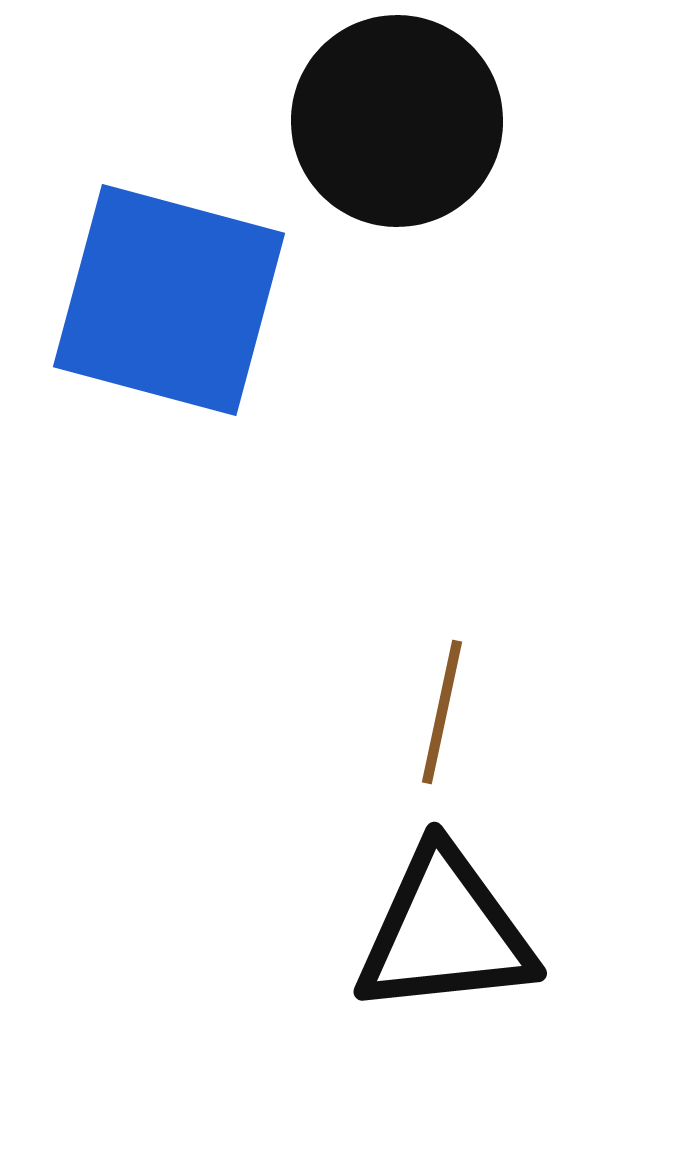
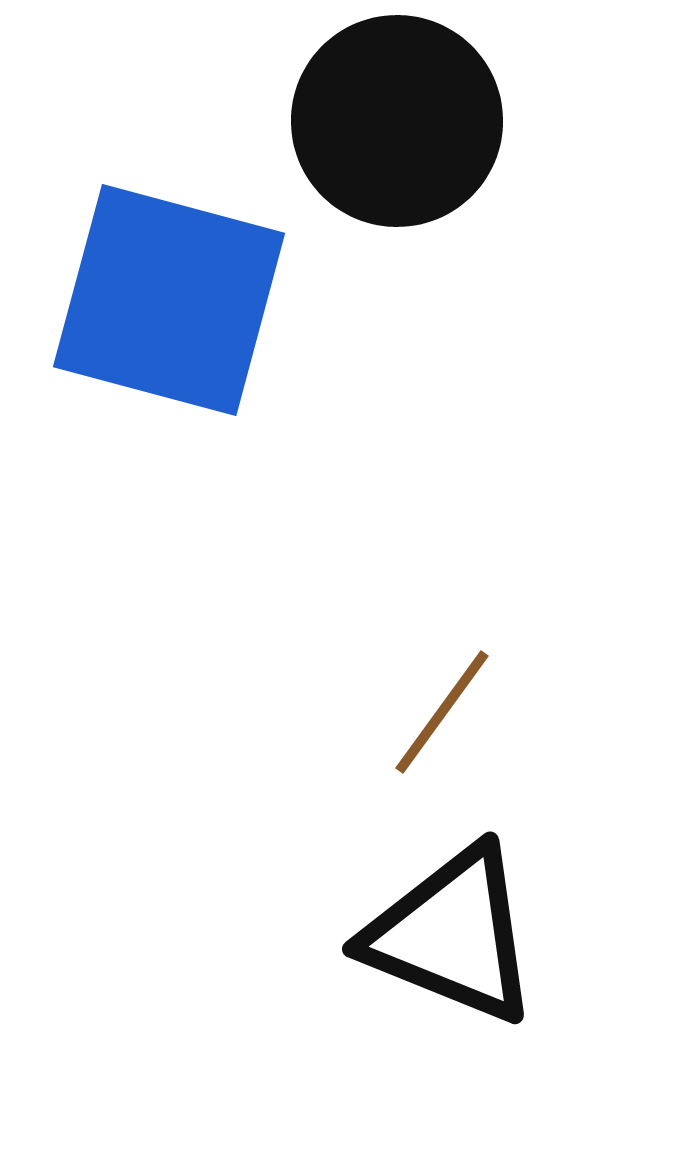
brown line: rotated 24 degrees clockwise
black triangle: moved 7 px right, 3 px down; rotated 28 degrees clockwise
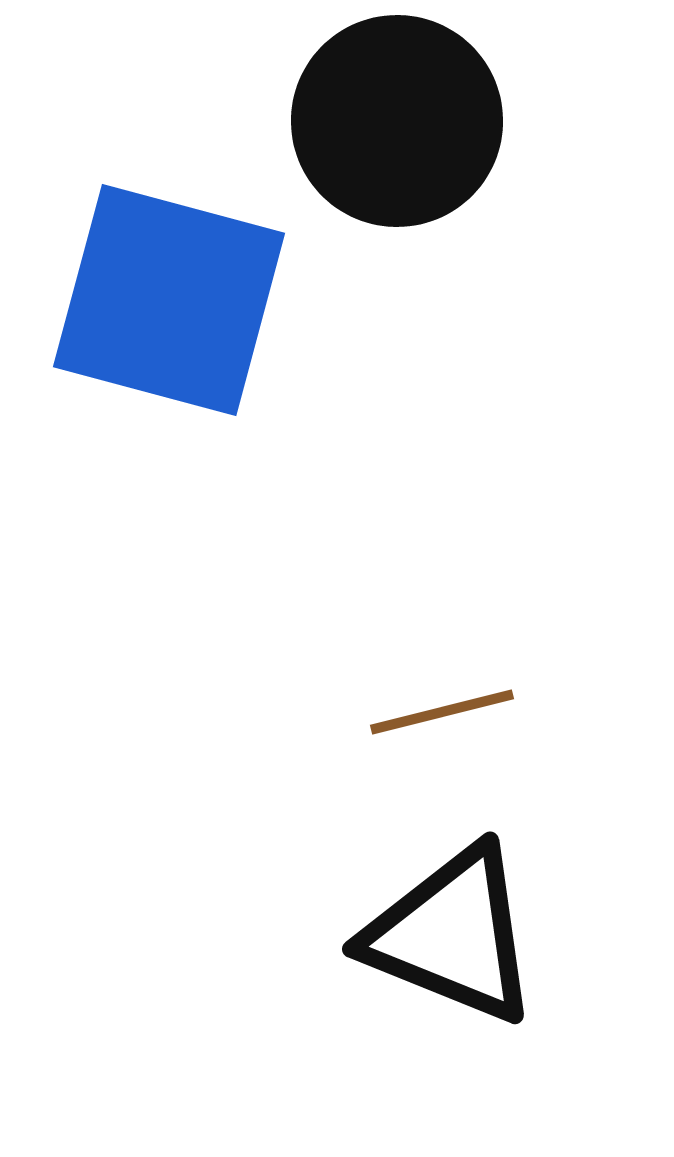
brown line: rotated 40 degrees clockwise
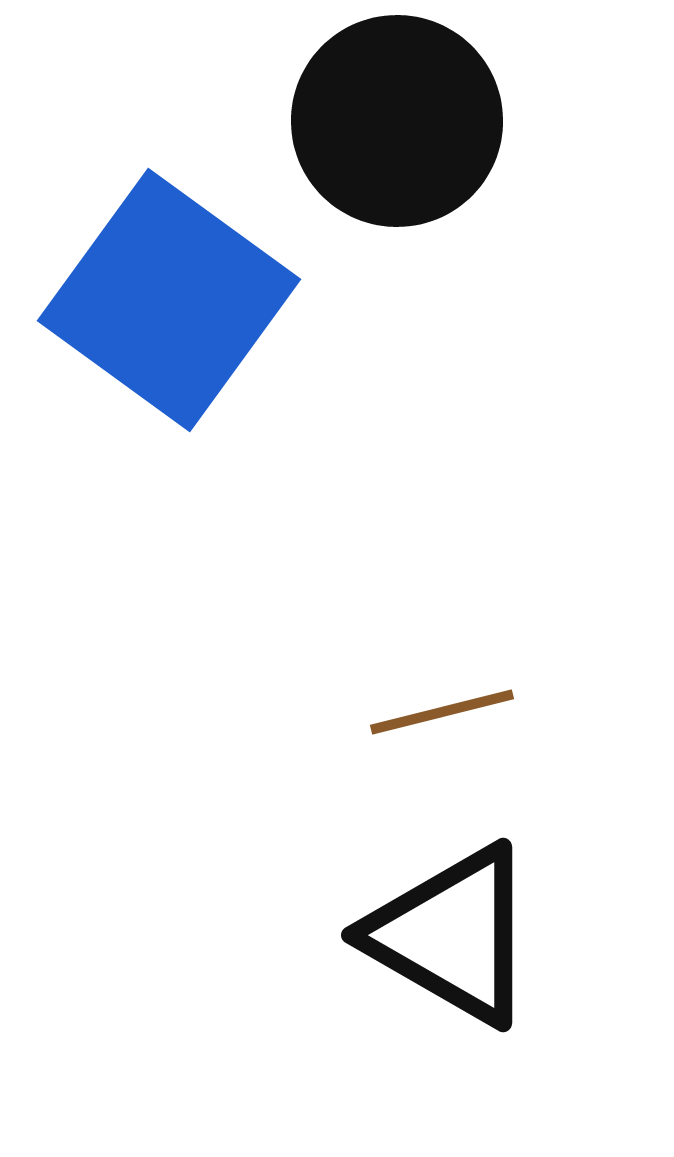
blue square: rotated 21 degrees clockwise
black triangle: rotated 8 degrees clockwise
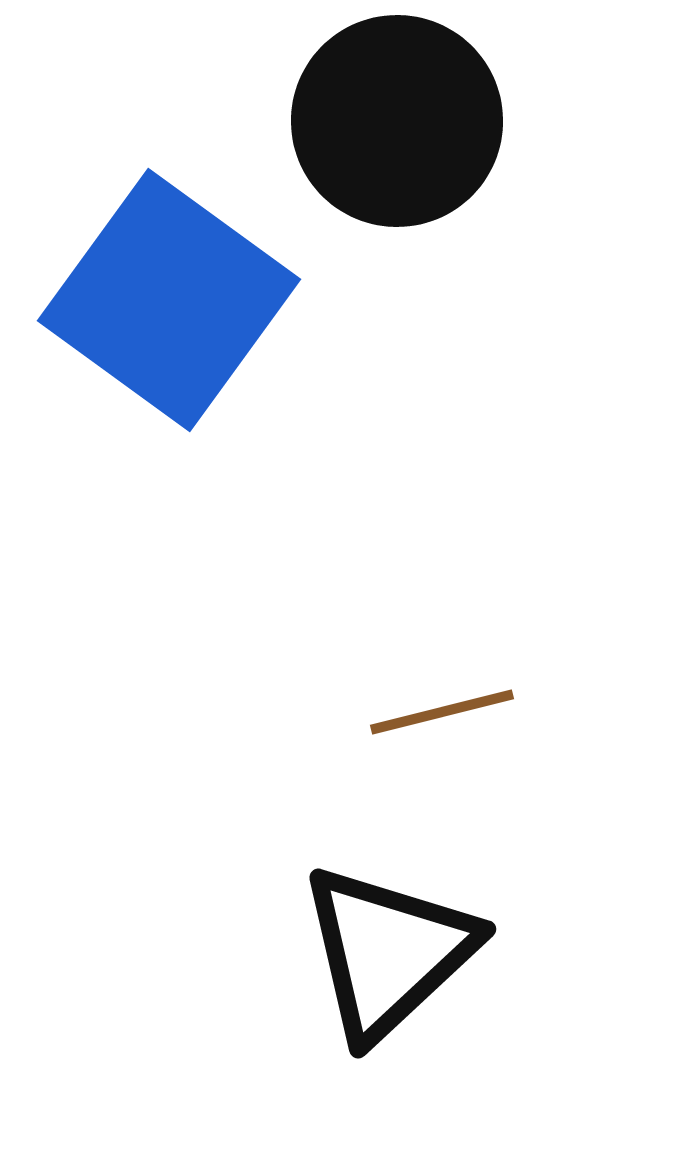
black triangle: moved 64 px left, 17 px down; rotated 47 degrees clockwise
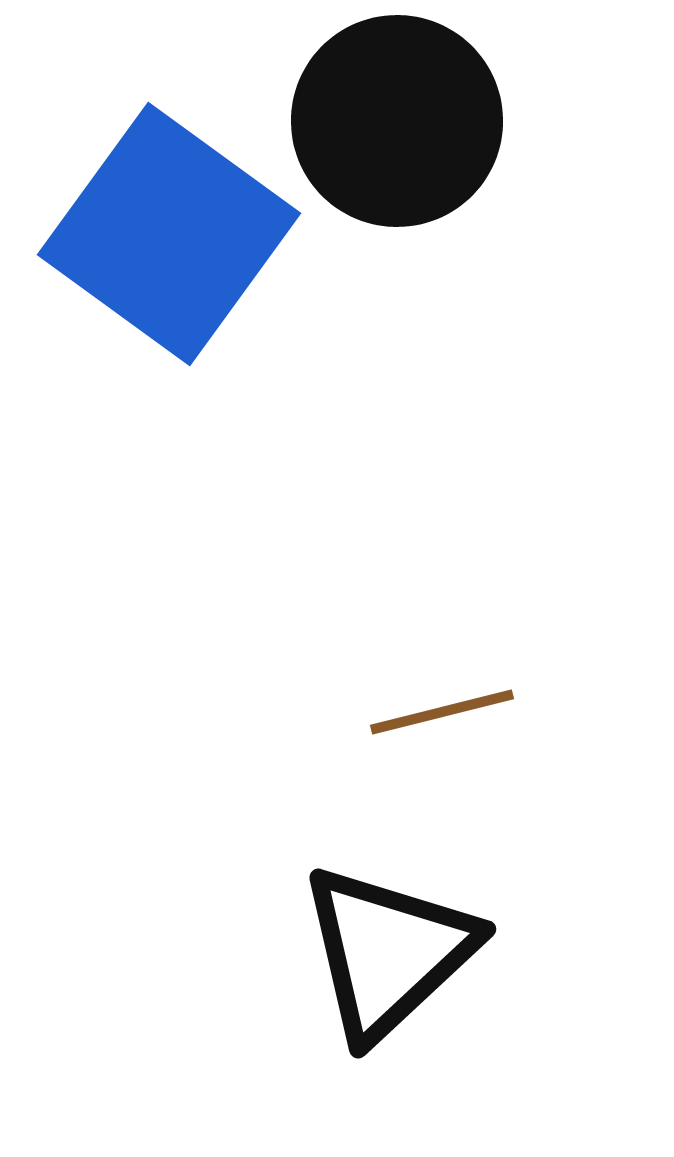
blue square: moved 66 px up
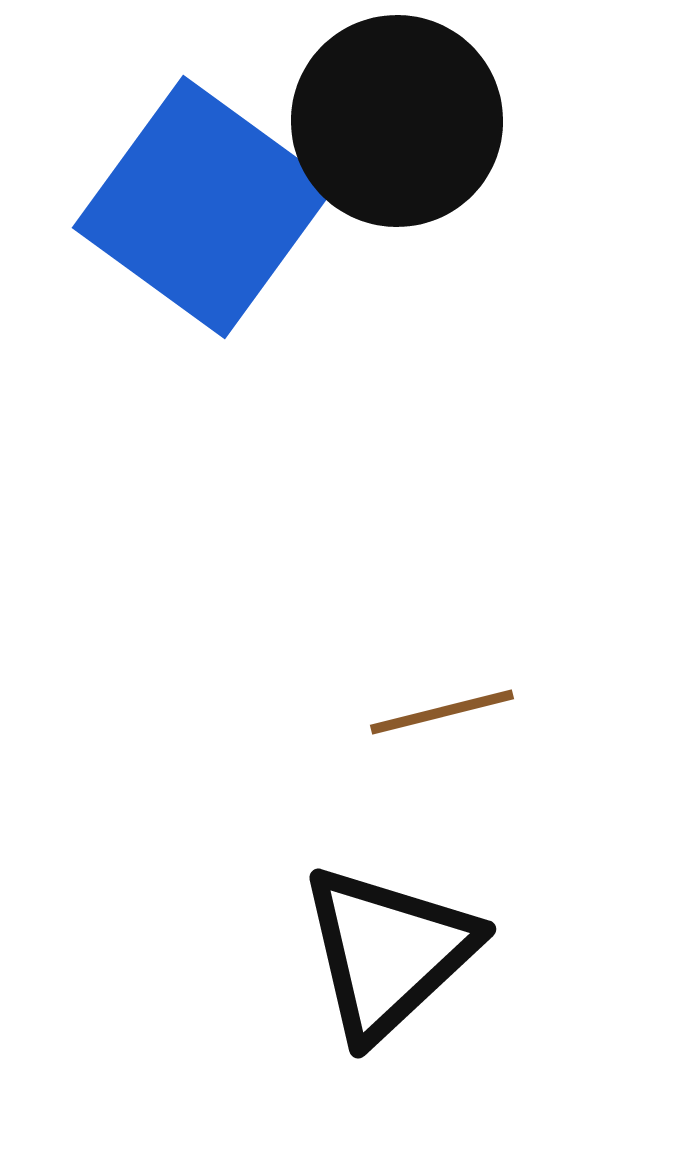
blue square: moved 35 px right, 27 px up
